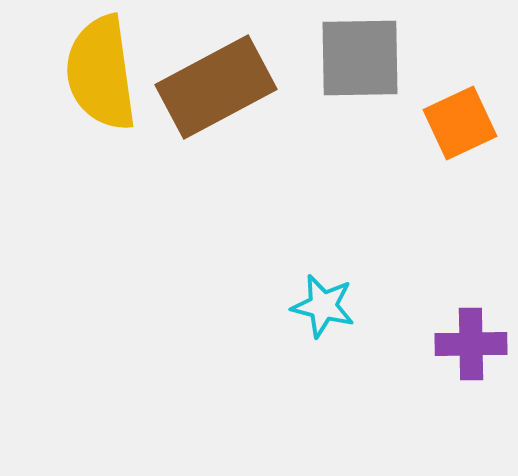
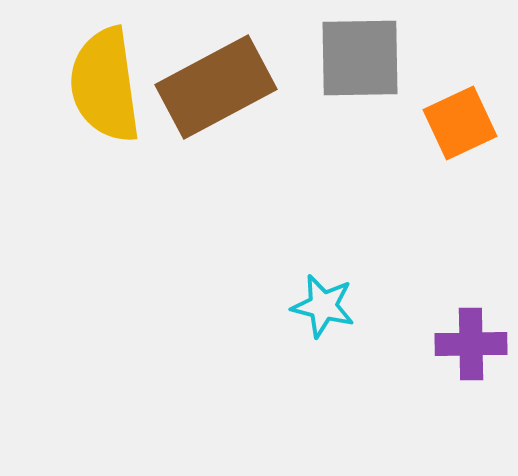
yellow semicircle: moved 4 px right, 12 px down
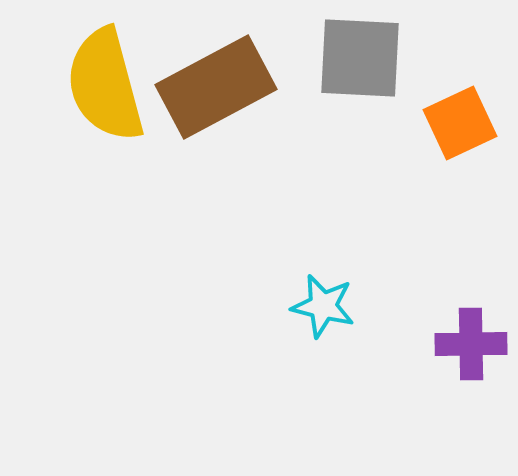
gray square: rotated 4 degrees clockwise
yellow semicircle: rotated 7 degrees counterclockwise
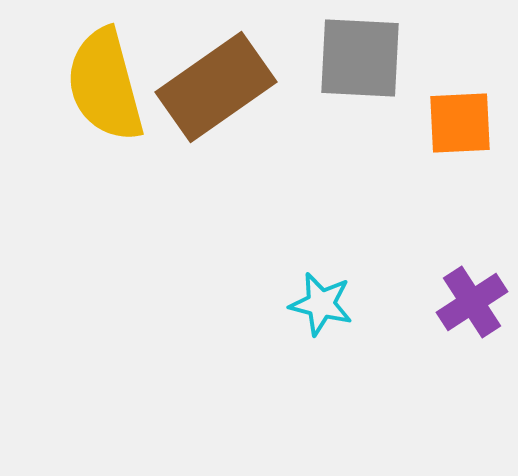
brown rectangle: rotated 7 degrees counterclockwise
orange square: rotated 22 degrees clockwise
cyan star: moved 2 px left, 2 px up
purple cross: moved 1 px right, 42 px up; rotated 32 degrees counterclockwise
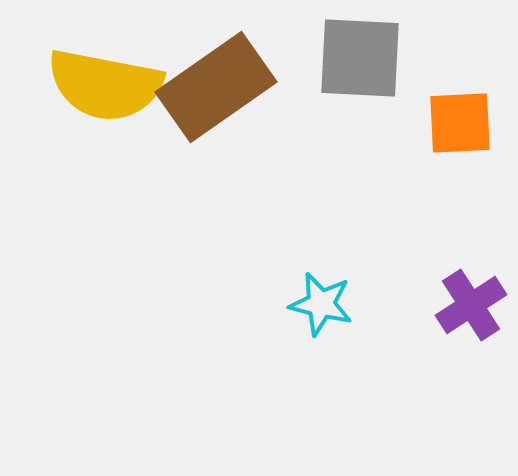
yellow semicircle: rotated 64 degrees counterclockwise
purple cross: moved 1 px left, 3 px down
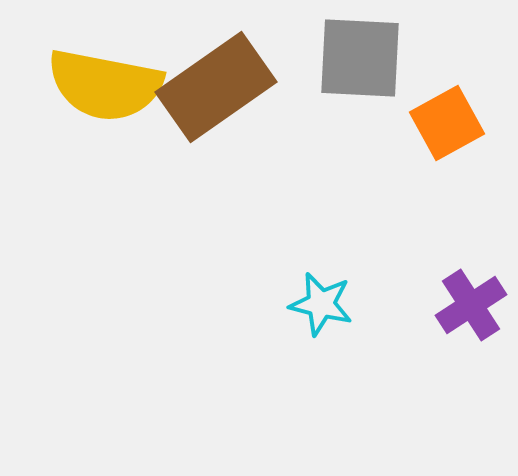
orange square: moved 13 px left; rotated 26 degrees counterclockwise
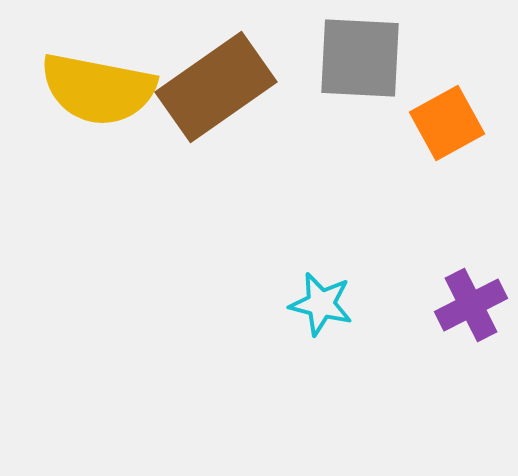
yellow semicircle: moved 7 px left, 4 px down
purple cross: rotated 6 degrees clockwise
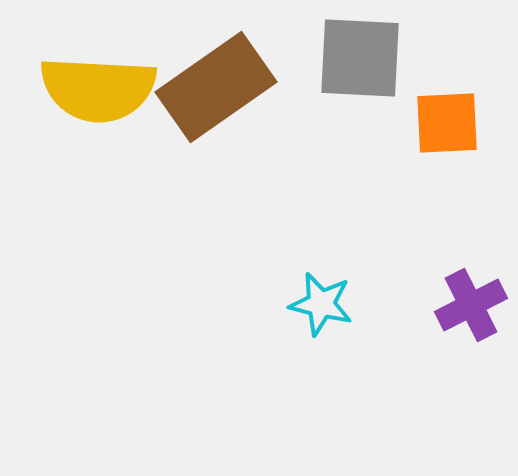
yellow semicircle: rotated 8 degrees counterclockwise
orange square: rotated 26 degrees clockwise
